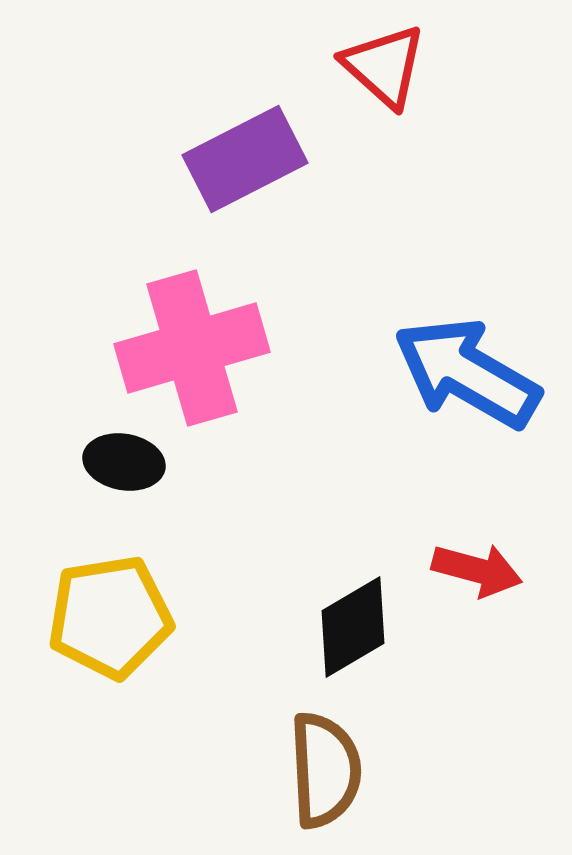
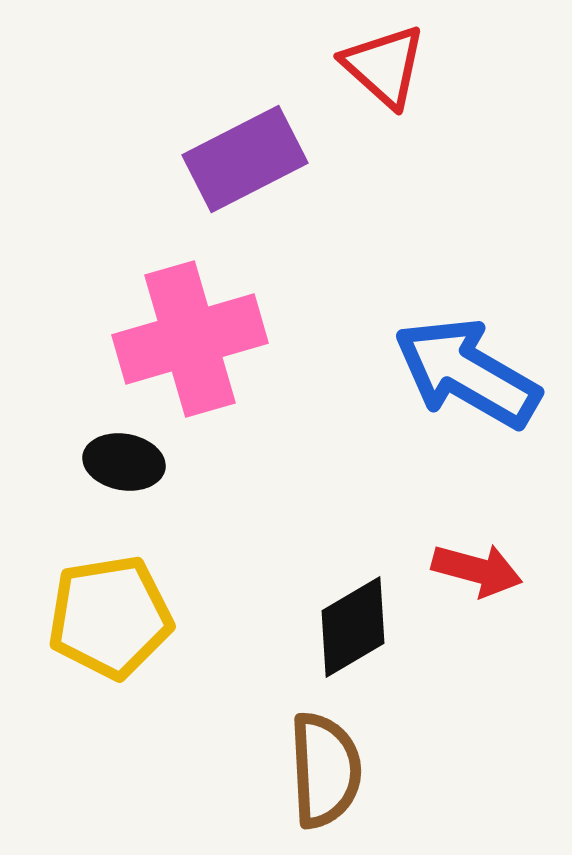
pink cross: moved 2 px left, 9 px up
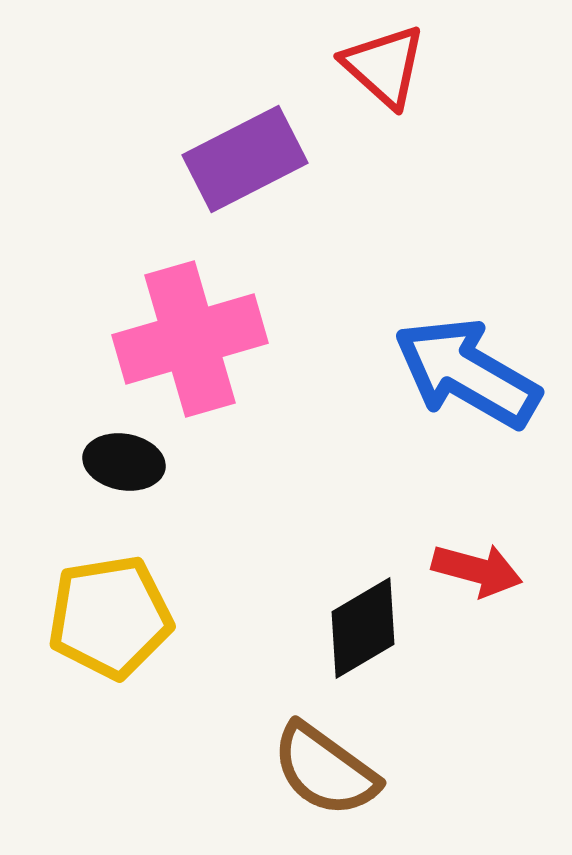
black diamond: moved 10 px right, 1 px down
brown semicircle: rotated 129 degrees clockwise
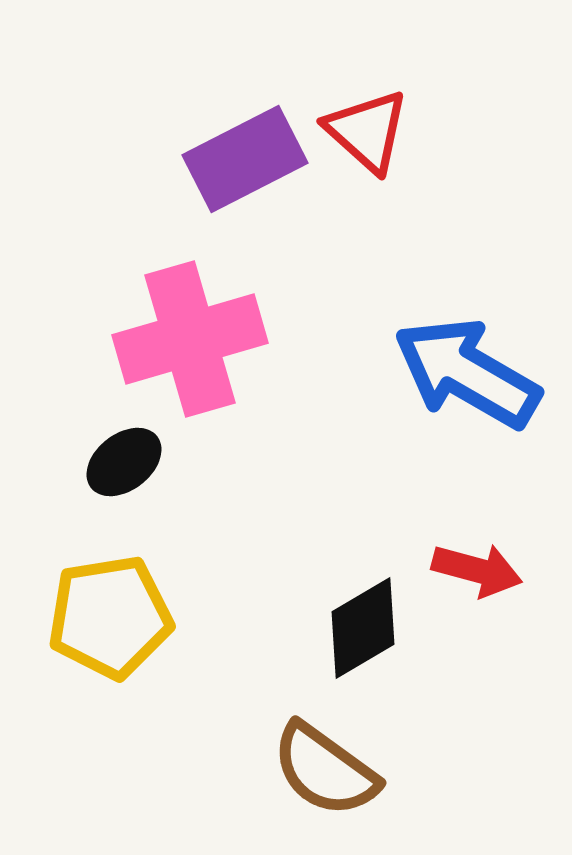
red triangle: moved 17 px left, 65 px down
black ellipse: rotated 48 degrees counterclockwise
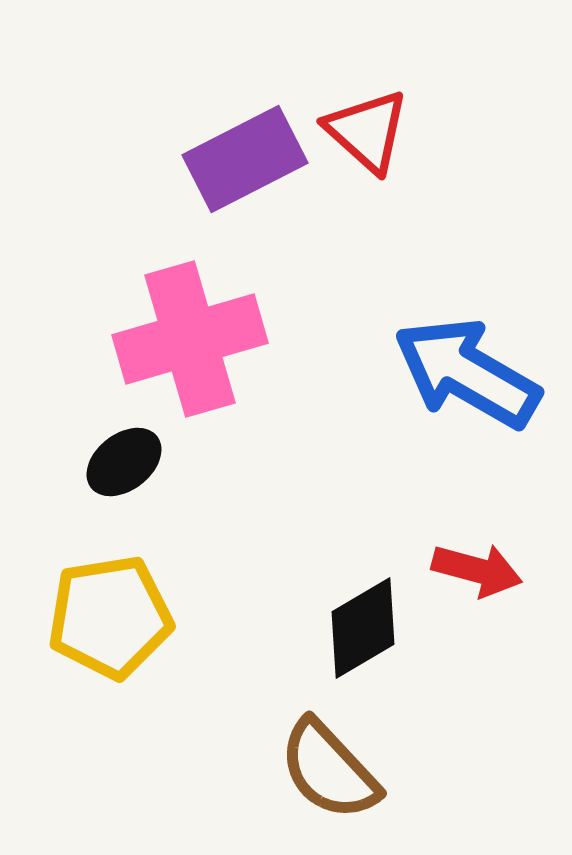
brown semicircle: moved 4 px right; rotated 11 degrees clockwise
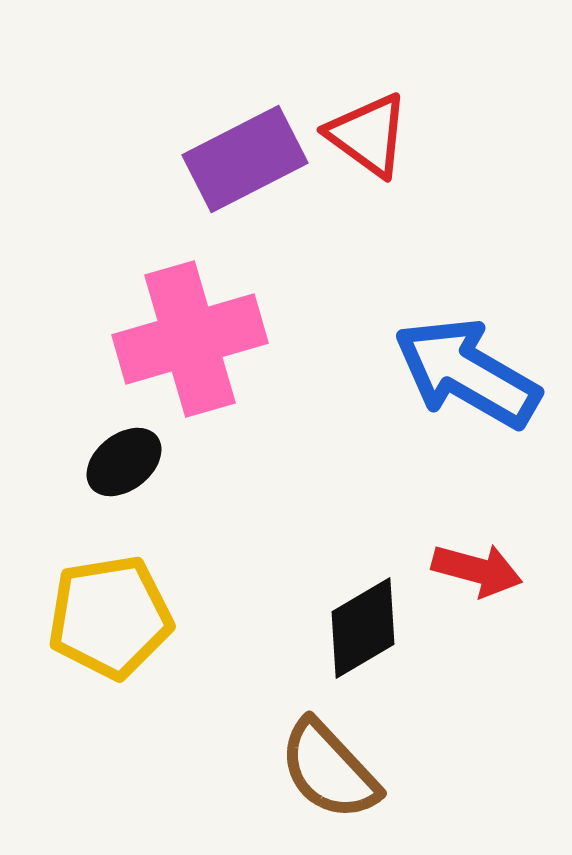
red triangle: moved 1 px right, 4 px down; rotated 6 degrees counterclockwise
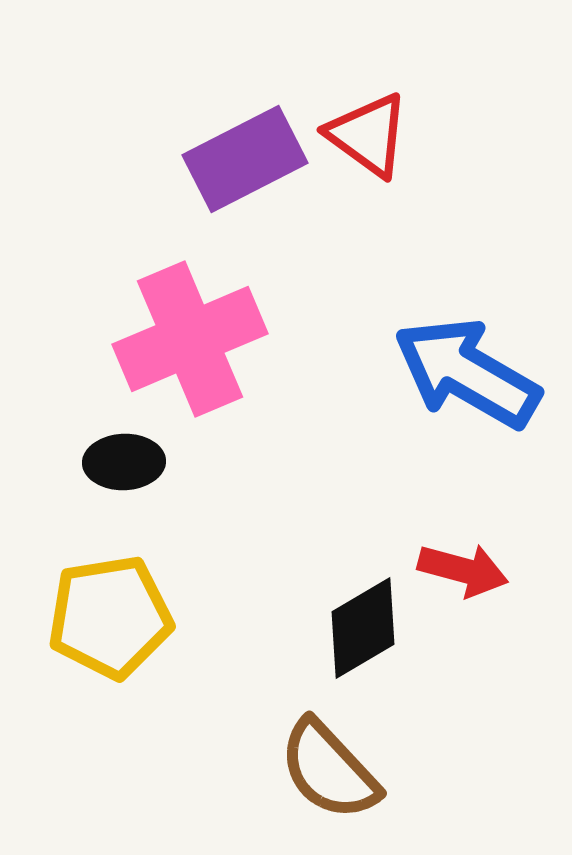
pink cross: rotated 7 degrees counterclockwise
black ellipse: rotated 36 degrees clockwise
red arrow: moved 14 px left
